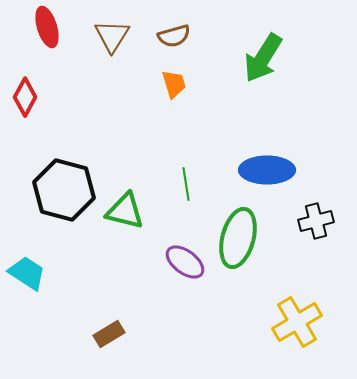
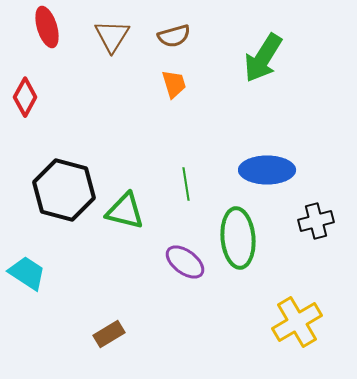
green ellipse: rotated 20 degrees counterclockwise
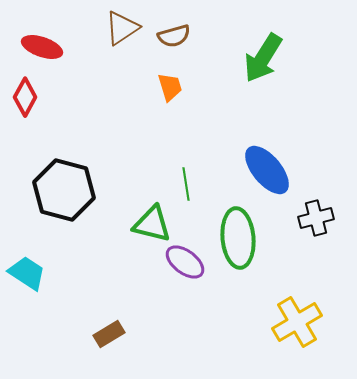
red ellipse: moved 5 px left, 20 px down; rotated 54 degrees counterclockwise
brown triangle: moved 10 px right, 8 px up; rotated 24 degrees clockwise
orange trapezoid: moved 4 px left, 3 px down
blue ellipse: rotated 50 degrees clockwise
green triangle: moved 27 px right, 13 px down
black cross: moved 3 px up
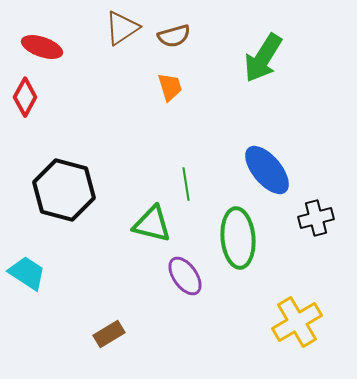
purple ellipse: moved 14 px down; rotated 18 degrees clockwise
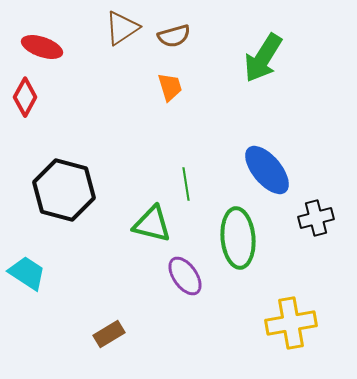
yellow cross: moved 6 px left, 1 px down; rotated 21 degrees clockwise
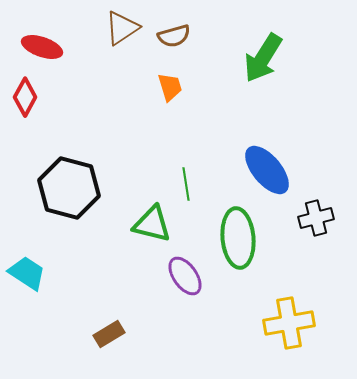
black hexagon: moved 5 px right, 2 px up
yellow cross: moved 2 px left
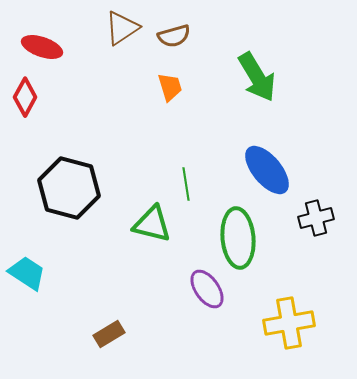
green arrow: moved 6 px left, 19 px down; rotated 63 degrees counterclockwise
purple ellipse: moved 22 px right, 13 px down
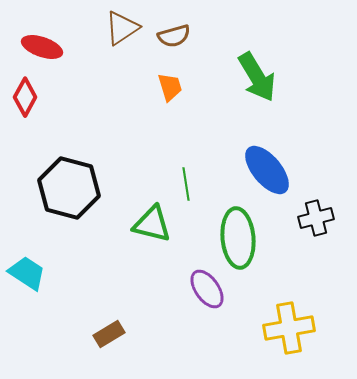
yellow cross: moved 5 px down
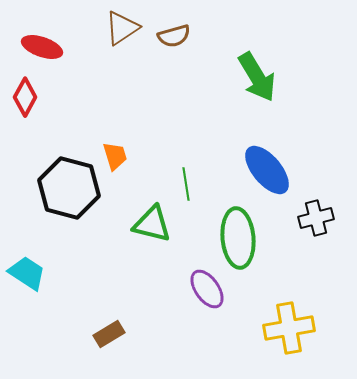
orange trapezoid: moved 55 px left, 69 px down
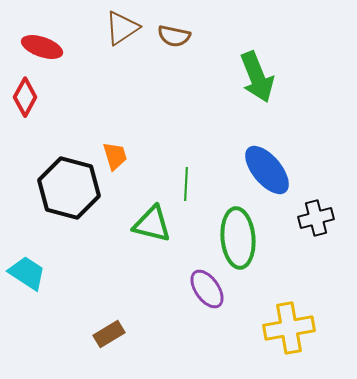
brown semicircle: rotated 28 degrees clockwise
green arrow: rotated 9 degrees clockwise
green line: rotated 12 degrees clockwise
